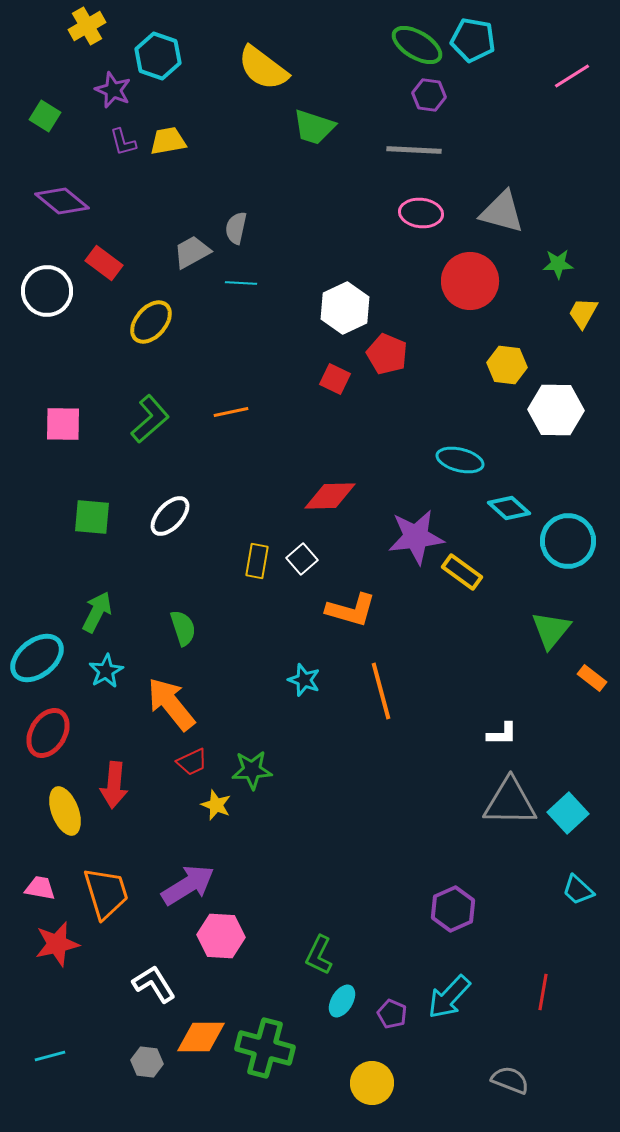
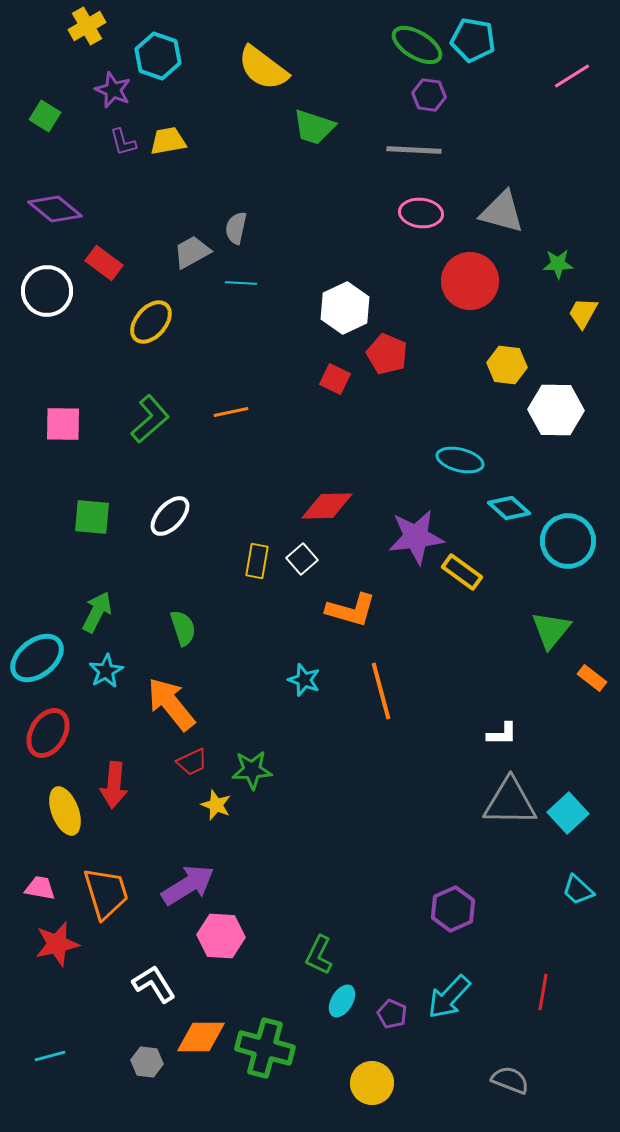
purple diamond at (62, 201): moved 7 px left, 8 px down
red diamond at (330, 496): moved 3 px left, 10 px down
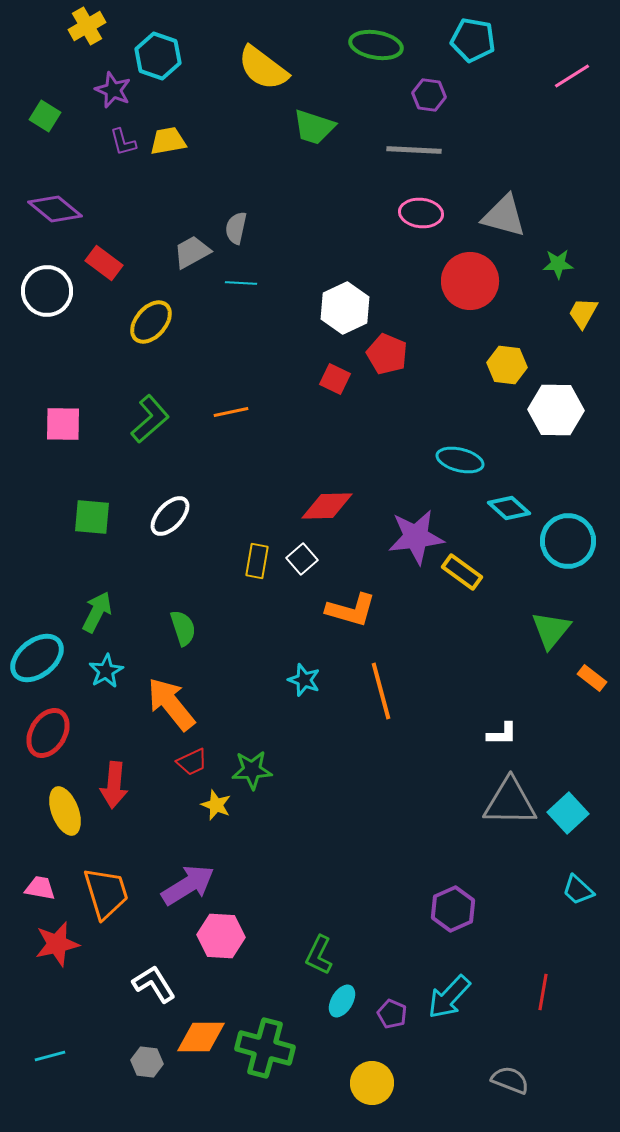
green ellipse at (417, 45): moved 41 px left; rotated 21 degrees counterclockwise
gray triangle at (502, 212): moved 2 px right, 4 px down
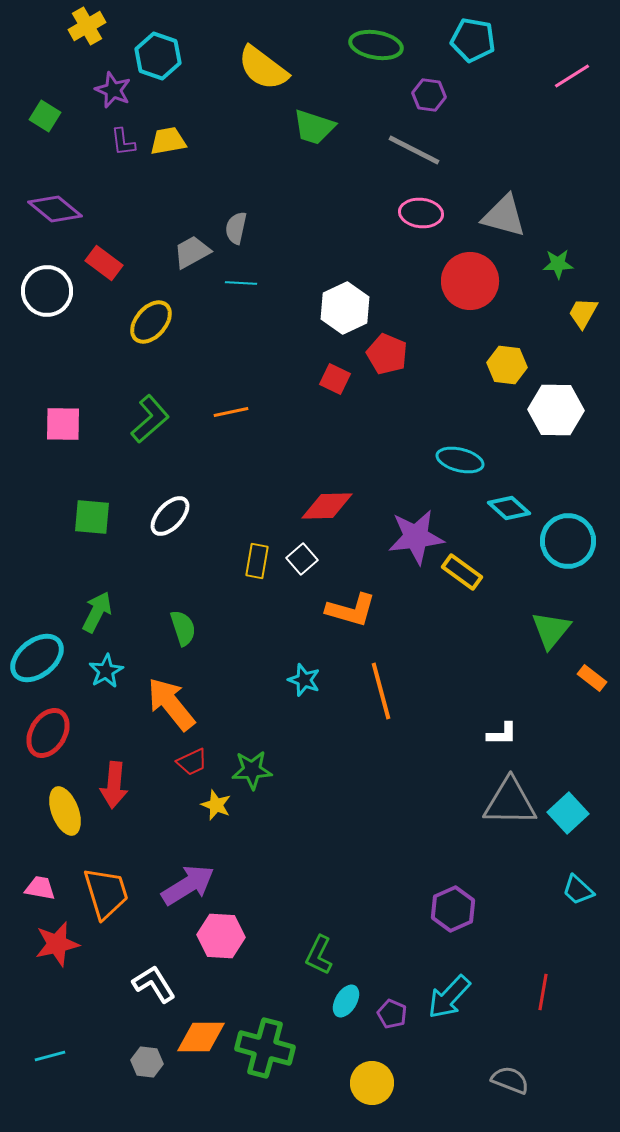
purple L-shape at (123, 142): rotated 8 degrees clockwise
gray line at (414, 150): rotated 24 degrees clockwise
cyan ellipse at (342, 1001): moved 4 px right
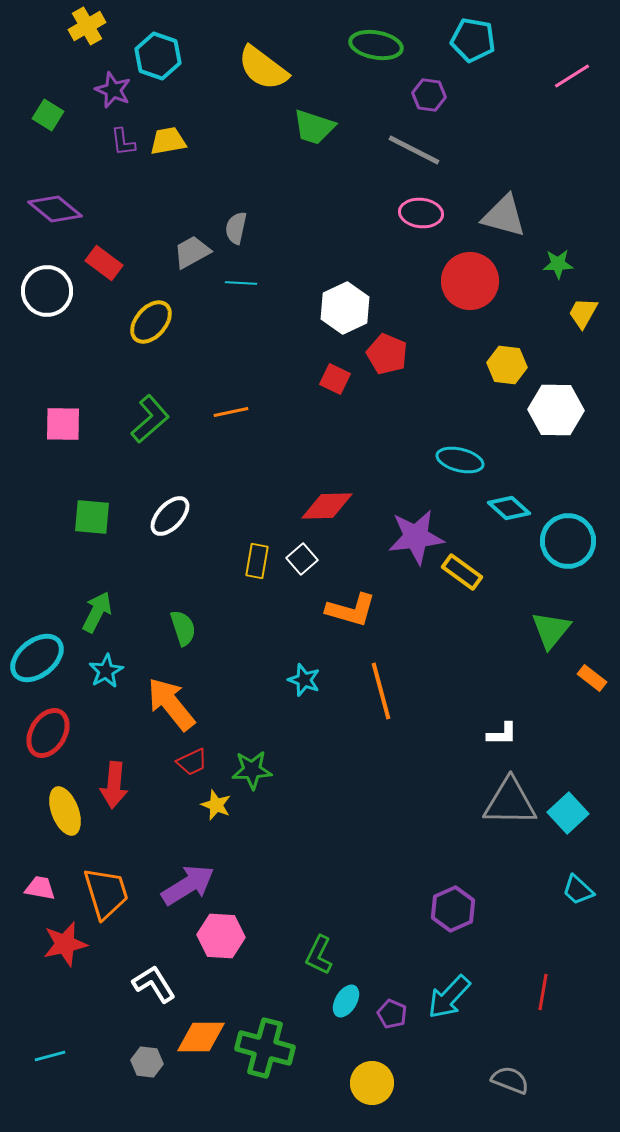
green square at (45, 116): moved 3 px right, 1 px up
red star at (57, 944): moved 8 px right
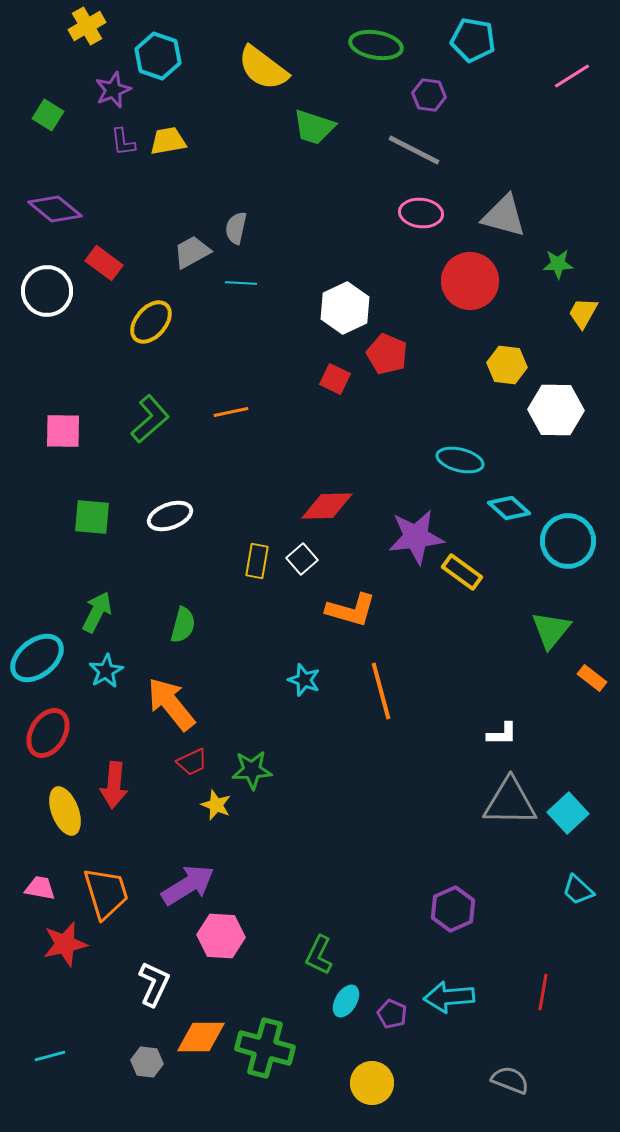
purple star at (113, 90): rotated 27 degrees clockwise
pink square at (63, 424): moved 7 px down
white ellipse at (170, 516): rotated 27 degrees clockwise
green semicircle at (183, 628): moved 3 px up; rotated 33 degrees clockwise
white L-shape at (154, 984): rotated 57 degrees clockwise
cyan arrow at (449, 997): rotated 42 degrees clockwise
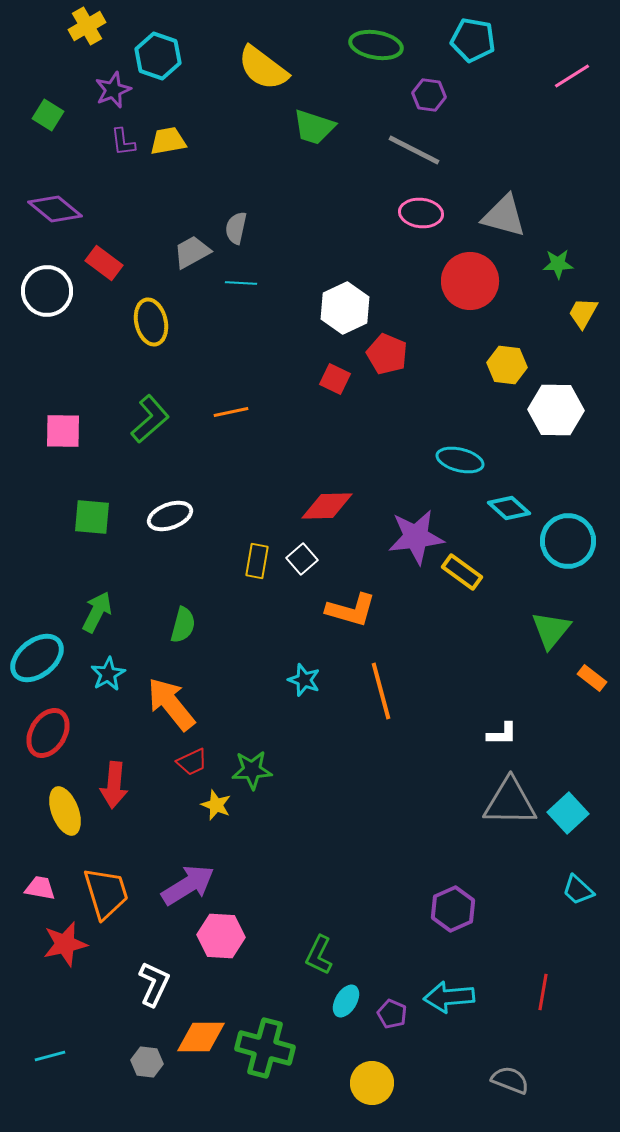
yellow ellipse at (151, 322): rotated 54 degrees counterclockwise
cyan star at (106, 671): moved 2 px right, 3 px down
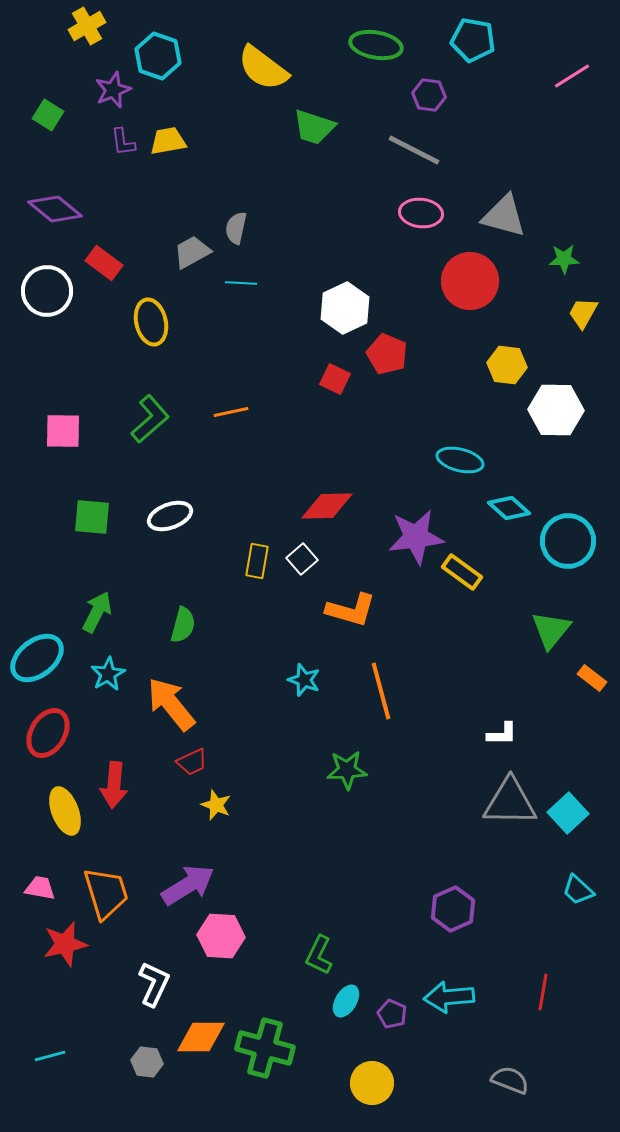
green star at (558, 264): moved 6 px right, 5 px up
green star at (252, 770): moved 95 px right
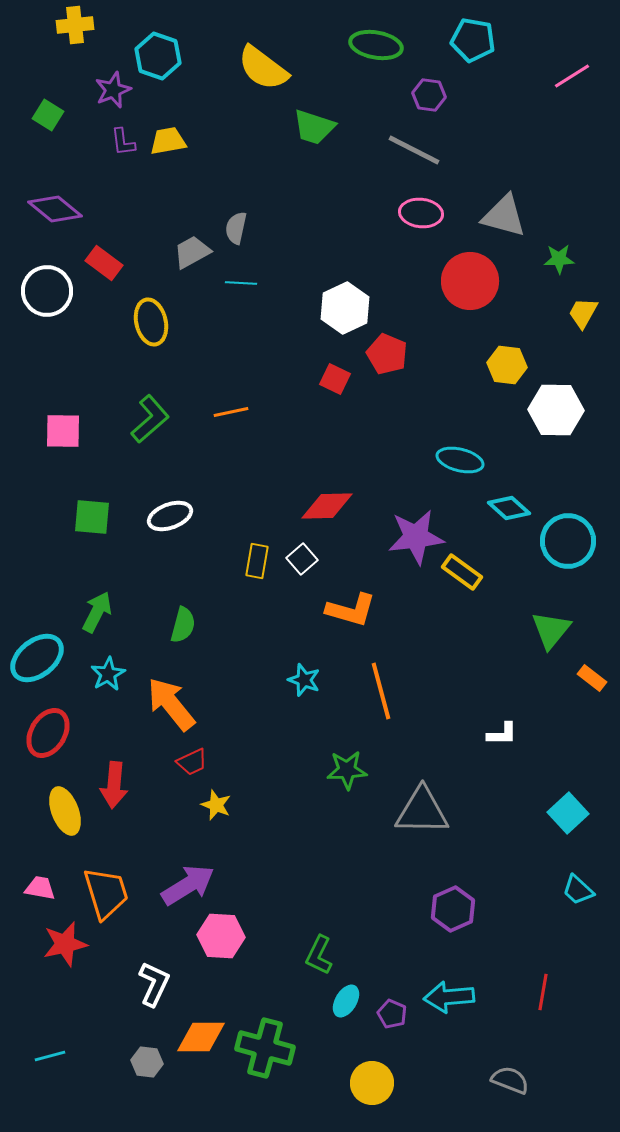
yellow cross at (87, 26): moved 12 px left, 1 px up; rotated 24 degrees clockwise
green star at (564, 259): moved 5 px left
gray triangle at (510, 802): moved 88 px left, 9 px down
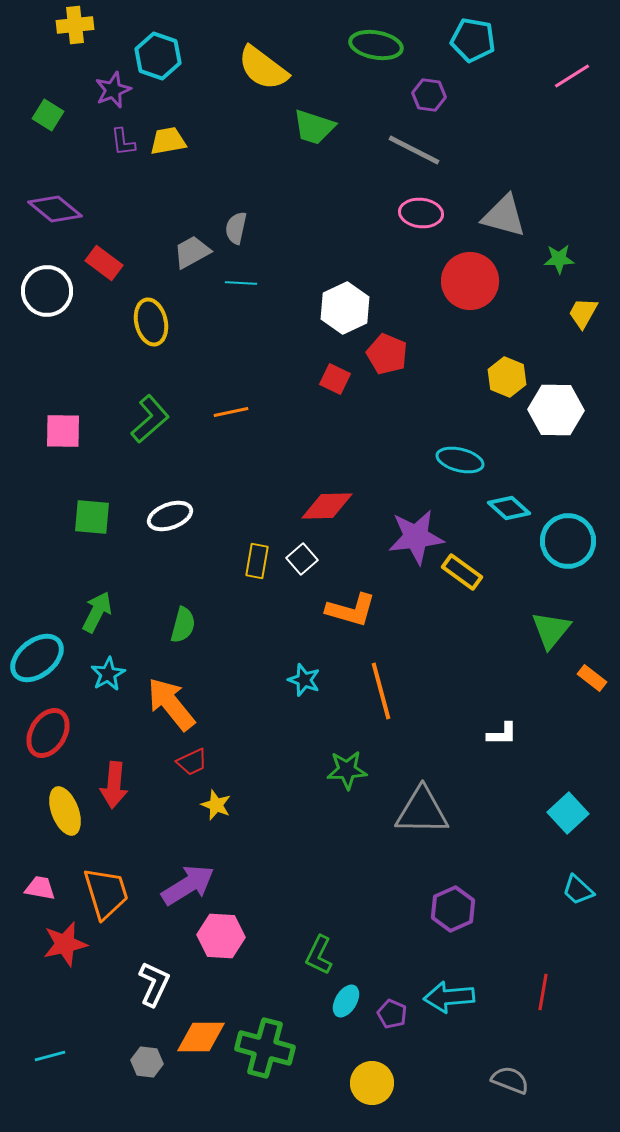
yellow hexagon at (507, 365): moved 12 px down; rotated 15 degrees clockwise
